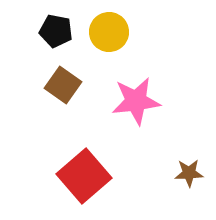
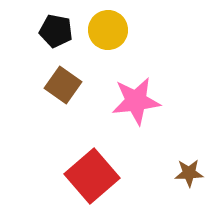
yellow circle: moved 1 px left, 2 px up
red square: moved 8 px right
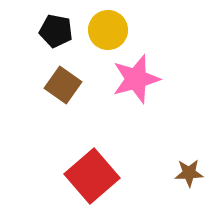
pink star: moved 22 px up; rotated 9 degrees counterclockwise
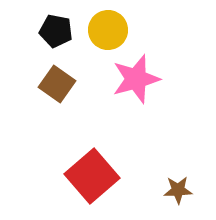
brown square: moved 6 px left, 1 px up
brown star: moved 11 px left, 17 px down
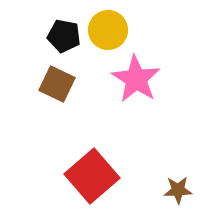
black pentagon: moved 8 px right, 5 px down
pink star: rotated 24 degrees counterclockwise
brown square: rotated 9 degrees counterclockwise
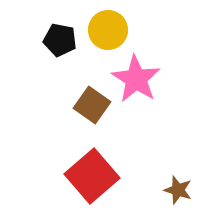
black pentagon: moved 4 px left, 4 px down
brown square: moved 35 px right, 21 px down; rotated 9 degrees clockwise
brown star: rotated 20 degrees clockwise
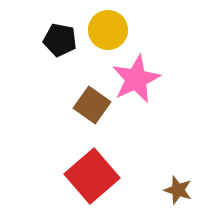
pink star: rotated 15 degrees clockwise
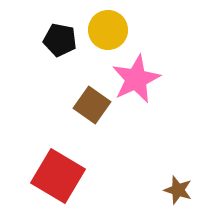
red square: moved 34 px left; rotated 18 degrees counterclockwise
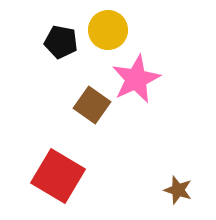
black pentagon: moved 1 px right, 2 px down
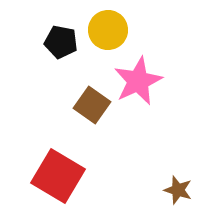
pink star: moved 2 px right, 2 px down
